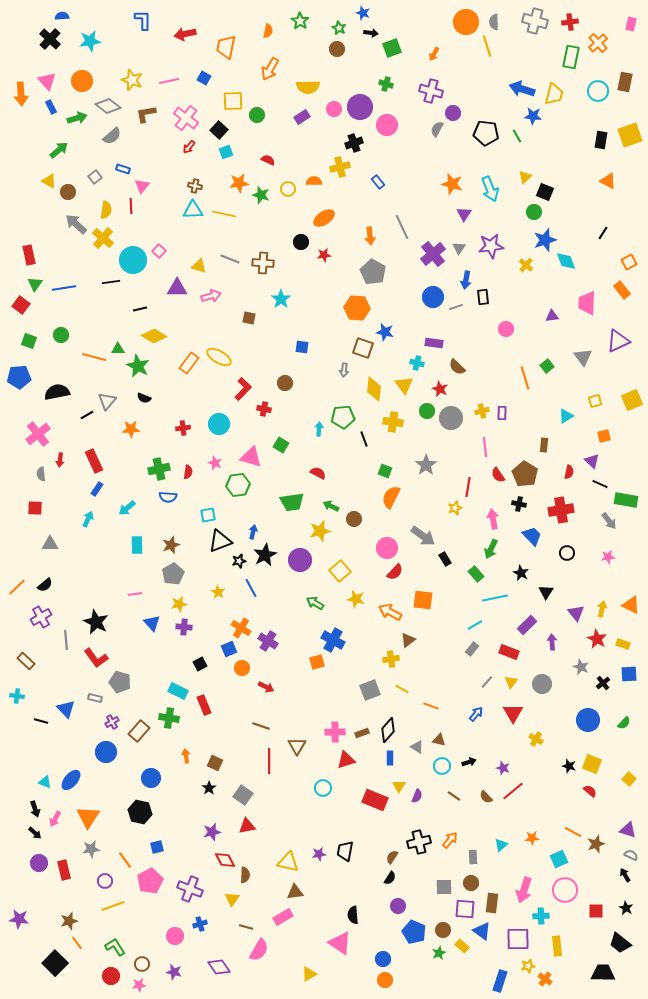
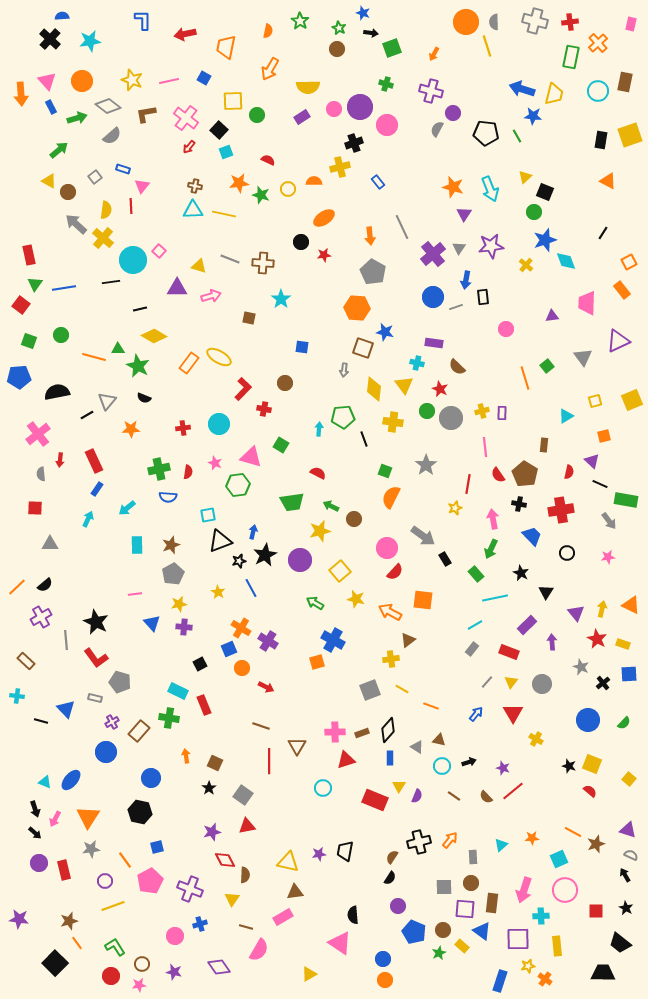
orange star at (452, 184): moved 1 px right, 3 px down
red line at (468, 487): moved 3 px up
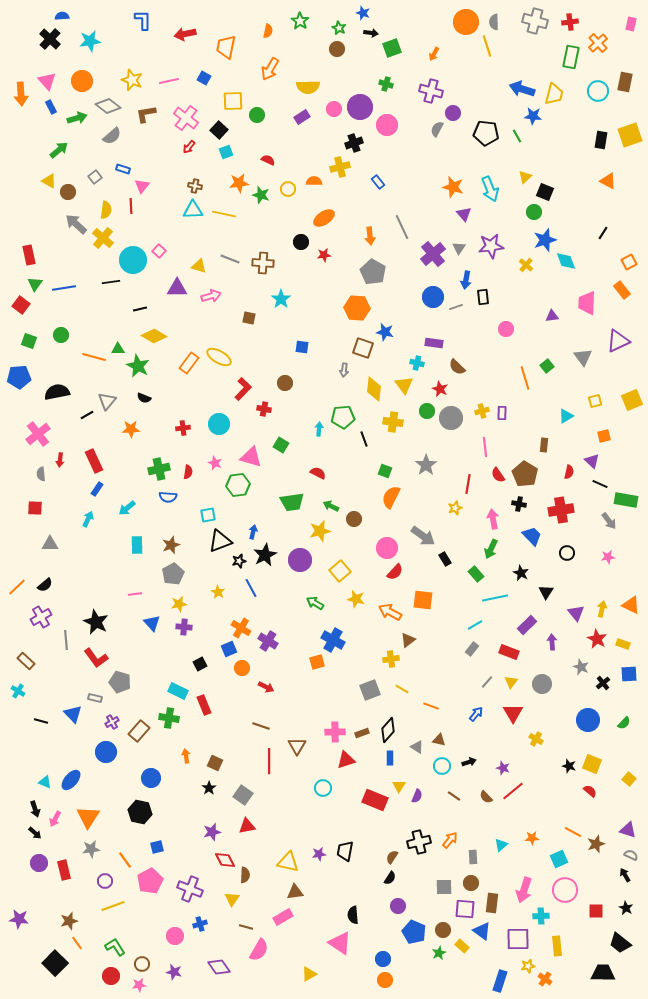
purple triangle at (464, 214): rotated 14 degrees counterclockwise
cyan cross at (17, 696): moved 1 px right, 5 px up; rotated 24 degrees clockwise
blue triangle at (66, 709): moved 7 px right, 5 px down
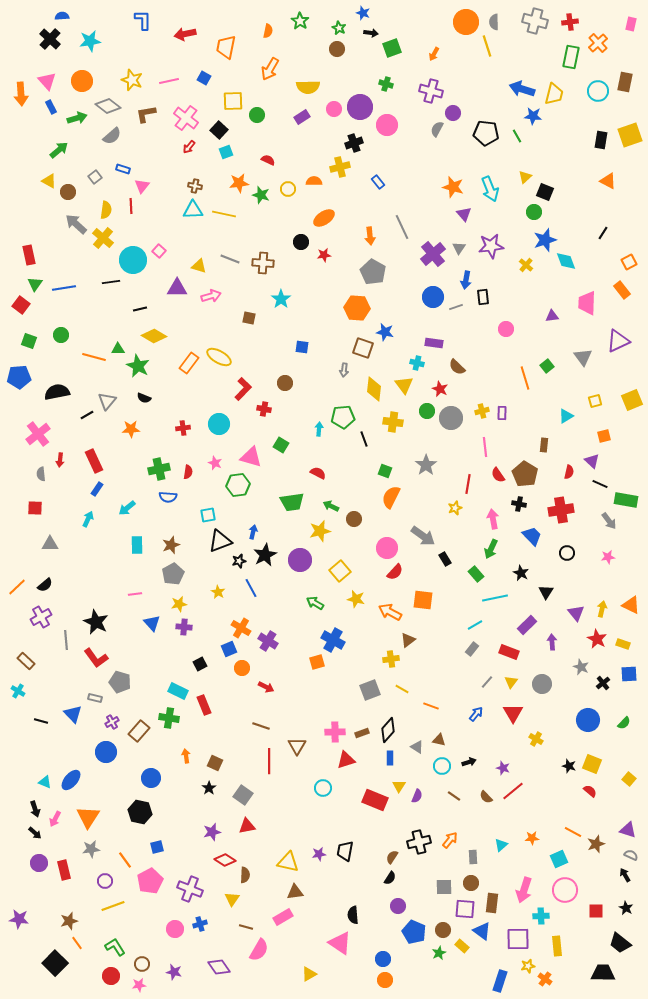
red diamond at (225, 860): rotated 30 degrees counterclockwise
pink circle at (175, 936): moved 7 px up
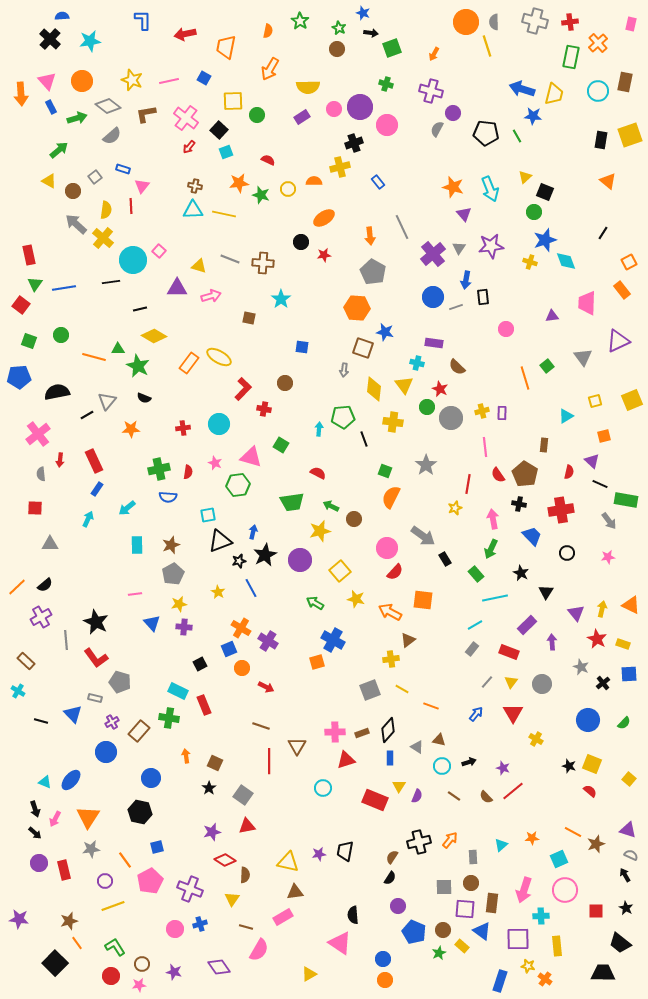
orange triangle at (608, 181): rotated 12 degrees clockwise
brown circle at (68, 192): moved 5 px right, 1 px up
yellow cross at (526, 265): moved 4 px right, 3 px up; rotated 24 degrees counterclockwise
green circle at (427, 411): moved 4 px up
yellow star at (528, 966): rotated 24 degrees clockwise
